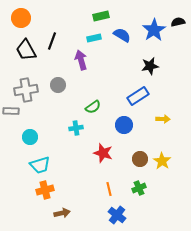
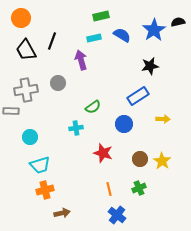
gray circle: moved 2 px up
blue circle: moved 1 px up
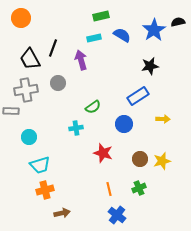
black line: moved 1 px right, 7 px down
black trapezoid: moved 4 px right, 9 px down
cyan circle: moved 1 px left
yellow star: rotated 24 degrees clockwise
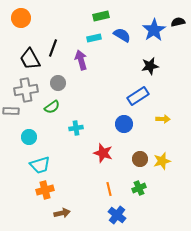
green semicircle: moved 41 px left
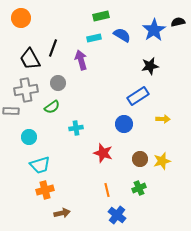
orange line: moved 2 px left, 1 px down
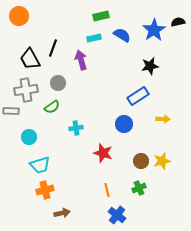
orange circle: moved 2 px left, 2 px up
brown circle: moved 1 px right, 2 px down
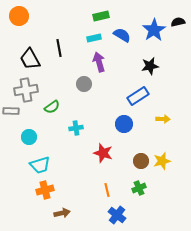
black line: moved 6 px right; rotated 30 degrees counterclockwise
purple arrow: moved 18 px right, 2 px down
gray circle: moved 26 px right, 1 px down
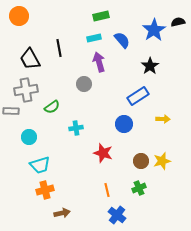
blue semicircle: moved 5 px down; rotated 18 degrees clockwise
black star: rotated 24 degrees counterclockwise
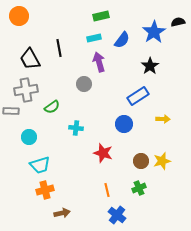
blue star: moved 2 px down
blue semicircle: rotated 78 degrees clockwise
cyan cross: rotated 16 degrees clockwise
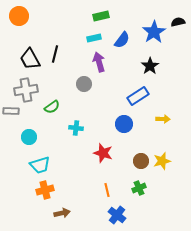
black line: moved 4 px left, 6 px down; rotated 24 degrees clockwise
